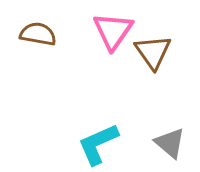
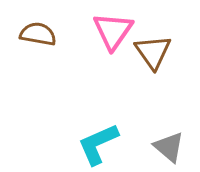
gray triangle: moved 1 px left, 4 px down
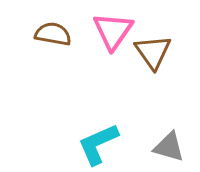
brown semicircle: moved 15 px right
gray triangle: rotated 24 degrees counterclockwise
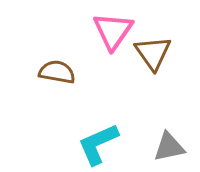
brown semicircle: moved 4 px right, 38 px down
brown triangle: moved 1 px down
gray triangle: rotated 28 degrees counterclockwise
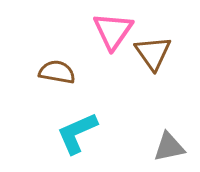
cyan L-shape: moved 21 px left, 11 px up
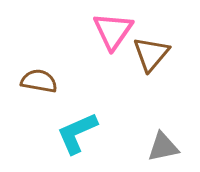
brown triangle: moved 2 px left, 1 px down; rotated 15 degrees clockwise
brown semicircle: moved 18 px left, 9 px down
gray triangle: moved 6 px left
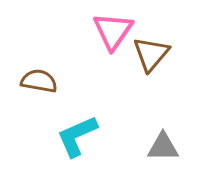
cyan L-shape: moved 3 px down
gray triangle: rotated 12 degrees clockwise
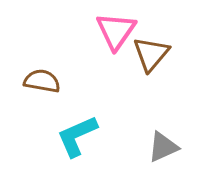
pink triangle: moved 3 px right
brown semicircle: moved 3 px right
gray triangle: rotated 24 degrees counterclockwise
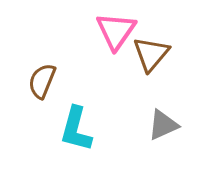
brown semicircle: rotated 78 degrees counterclockwise
cyan L-shape: moved 1 px left, 7 px up; rotated 51 degrees counterclockwise
gray triangle: moved 22 px up
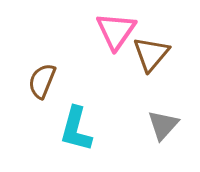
gray triangle: rotated 24 degrees counterclockwise
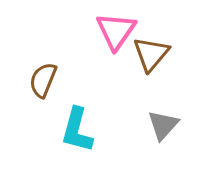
brown semicircle: moved 1 px right, 1 px up
cyan L-shape: moved 1 px right, 1 px down
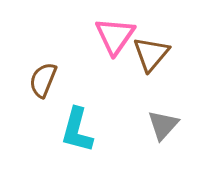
pink triangle: moved 1 px left, 5 px down
